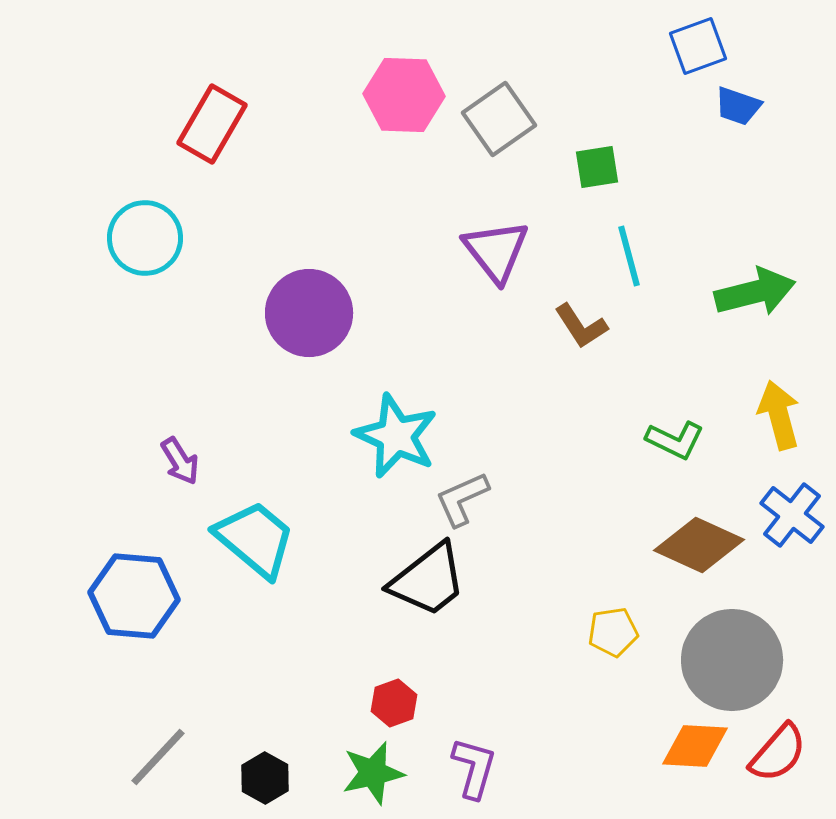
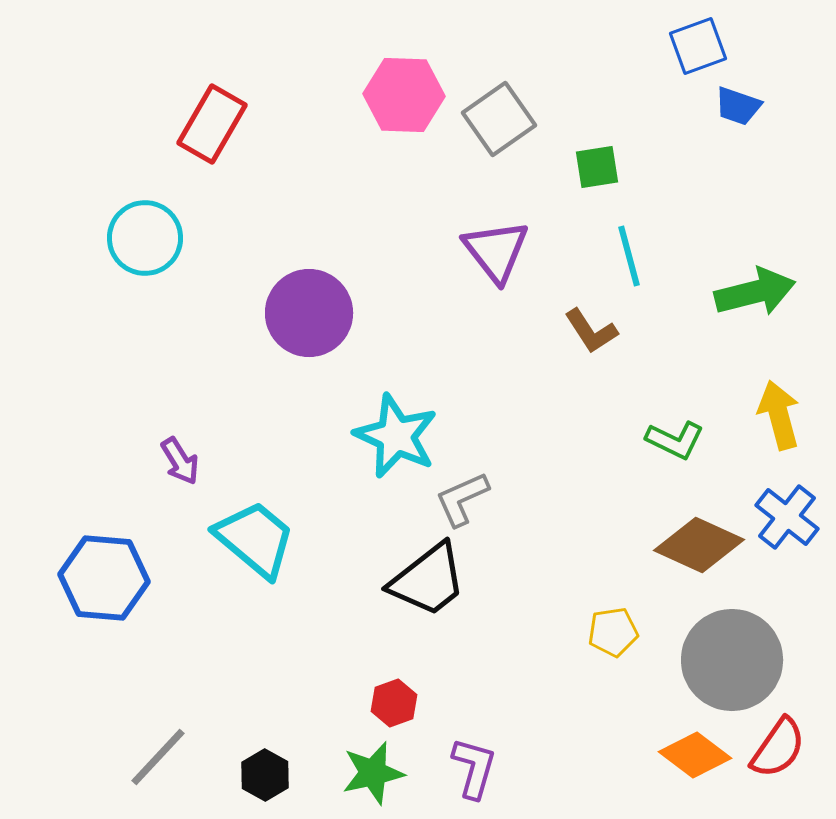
brown L-shape: moved 10 px right, 5 px down
blue cross: moved 5 px left, 2 px down
blue hexagon: moved 30 px left, 18 px up
orange diamond: moved 9 px down; rotated 34 degrees clockwise
red semicircle: moved 5 px up; rotated 6 degrees counterclockwise
black hexagon: moved 3 px up
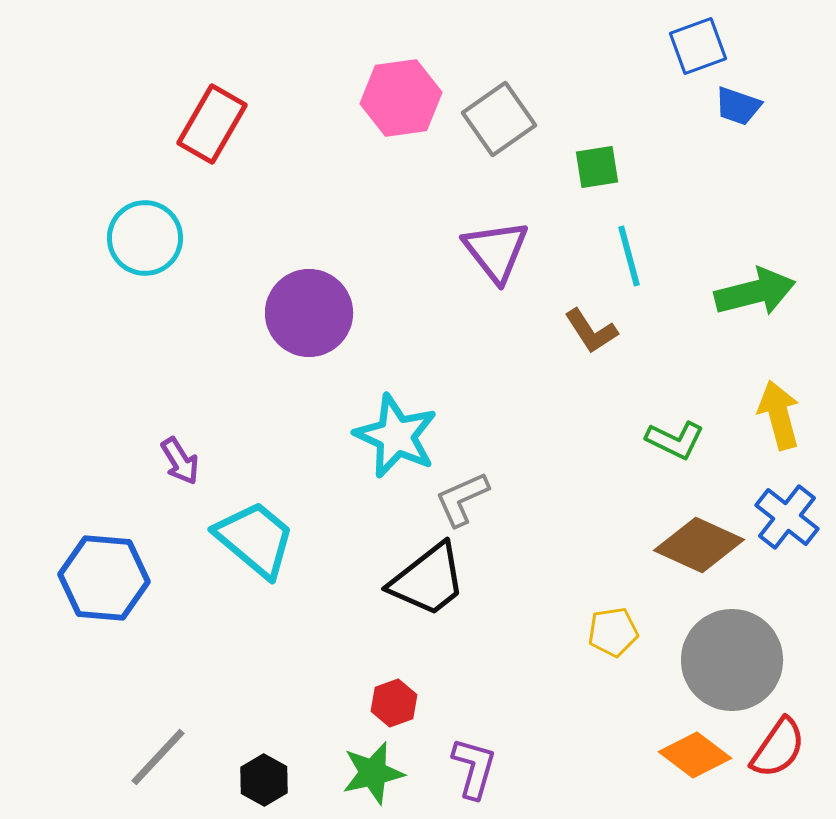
pink hexagon: moved 3 px left, 3 px down; rotated 10 degrees counterclockwise
black hexagon: moved 1 px left, 5 px down
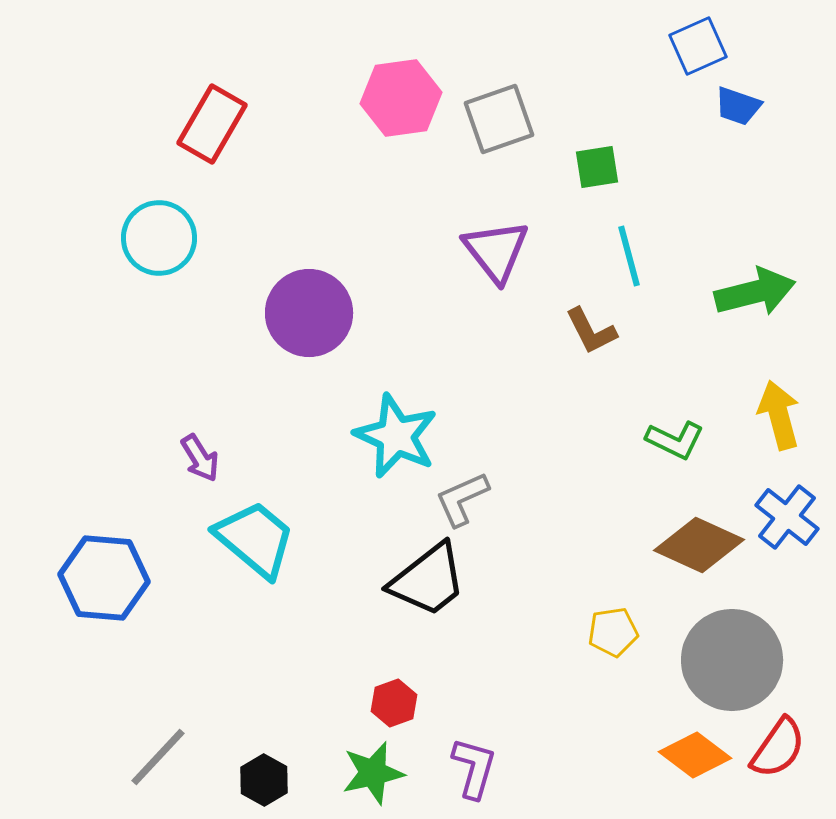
blue square: rotated 4 degrees counterclockwise
gray square: rotated 16 degrees clockwise
cyan circle: moved 14 px right
brown L-shape: rotated 6 degrees clockwise
purple arrow: moved 20 px right, 3 px up
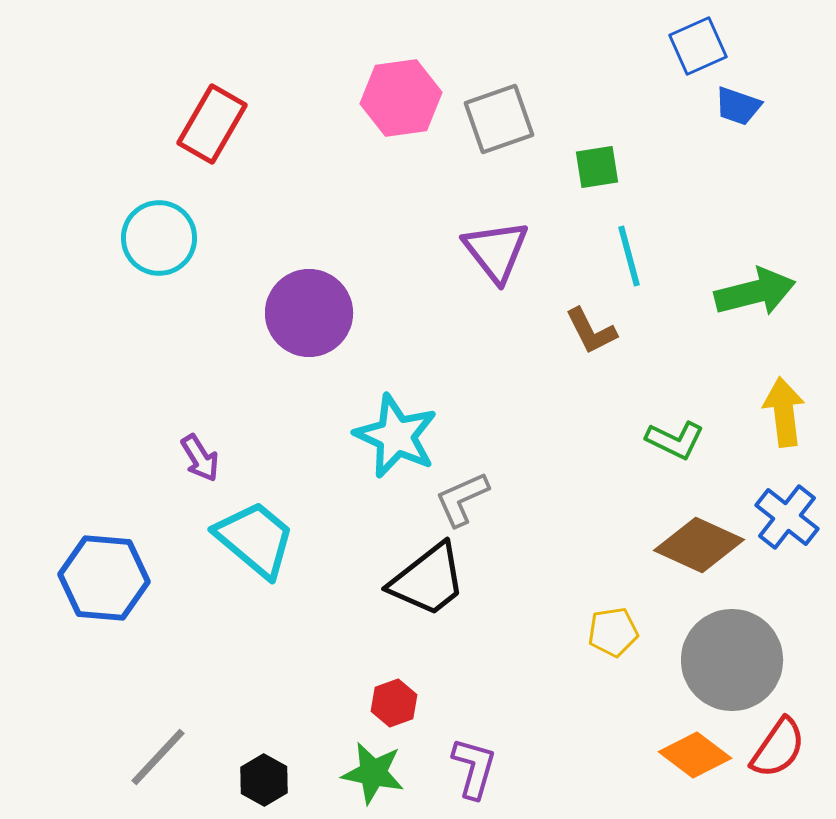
yellow arrow: moved 5 px right, 3 px up; rotated 8 degrees clockwise
green star: rotated 24 degrees clockwise
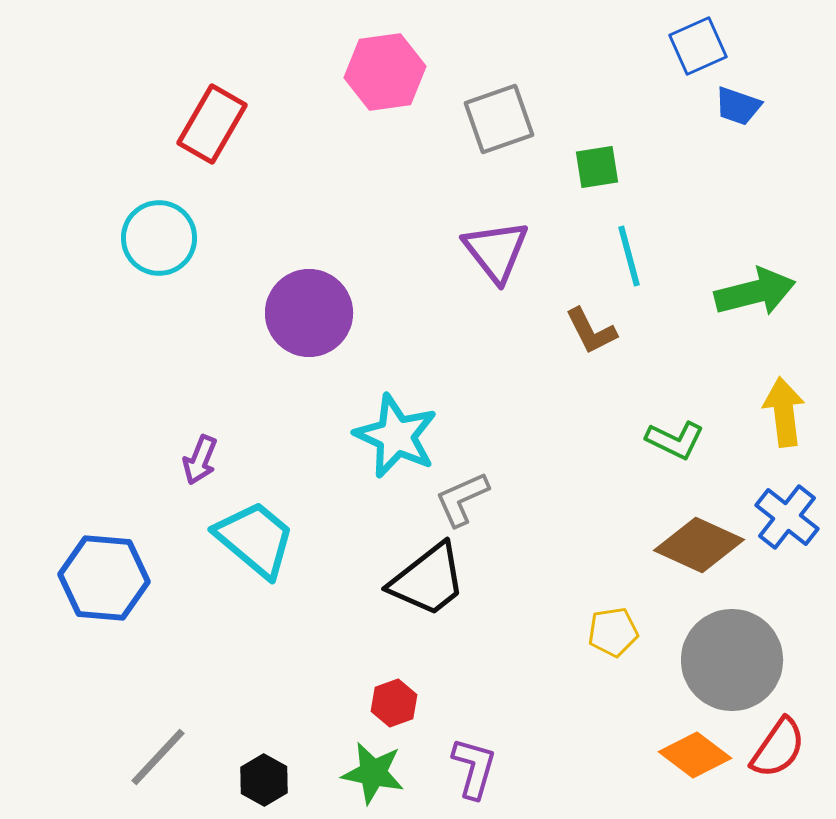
pink hexagon: moved 16 px left, 26 px up
purple arrow: moved 2 px down; rotated 54 degrees clockwise
